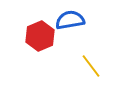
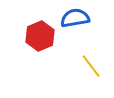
blue semicircle: moved 5 px right, 2 px up
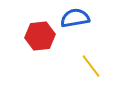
red hexagon: rotated 16 degrees clockwise
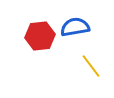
blue semicircle: moved 9 px down
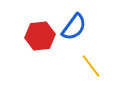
blue semicircle: moved 1 px left; rotated 136 degrees clockwise
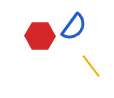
red hexagon: rotated 8 degrees clockwise
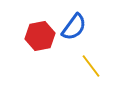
red hexagon: rotated 12 degrees counterclockwise
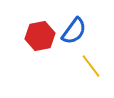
blue semicircle: moved 4 px down
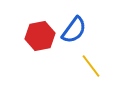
blue semicircle: moved 1 px up
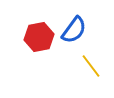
red hexagon: moved 1 px left, 1 px down
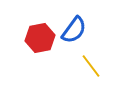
red hexagon: moved 1 px right, 1 px down
